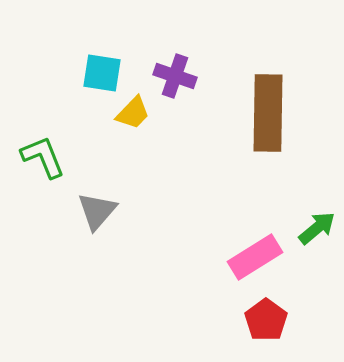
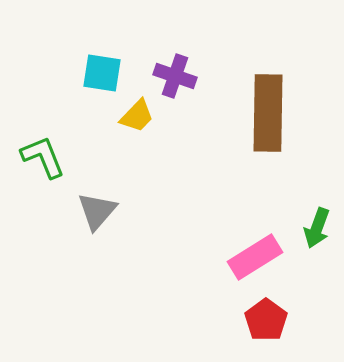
yellow trapezoid: moved 4 px right, 3 px down
green arrow: rotated 150 degrees clockwise
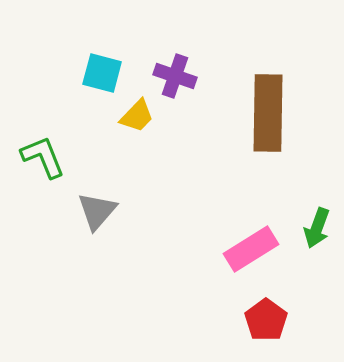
cyan square: rotated 6 degrees clockwise
pink rectangle: moved 4 px left, 8 px up
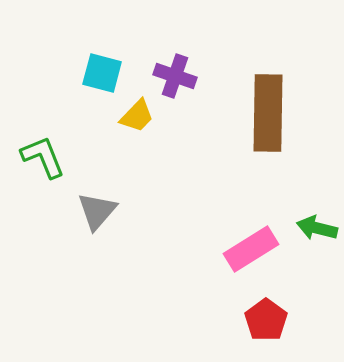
green arrow: rotated 84 degrees clockwise
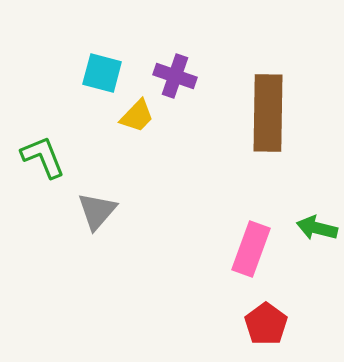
pink rectangle: rotated 38 degrees counterclockwise
red pentagon: moved 4 px down
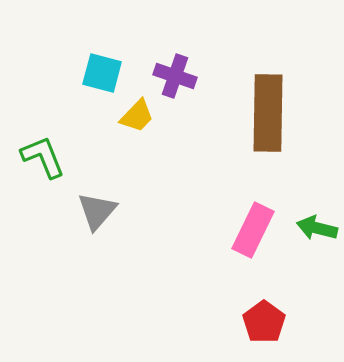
pink rectangle: moved 2 px right, 19 px up; rotated 6 degrees clockwise
red pentagon: moved 2 px left, 2 px up
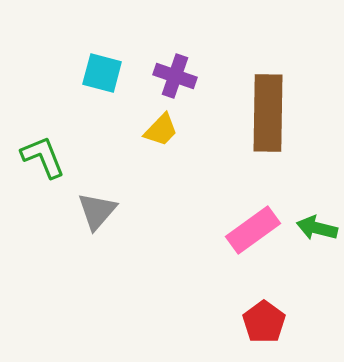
yellow trapezoid: moved 24 px right, 14 px down
pink rectangle: rotated 28 degrees clockwise
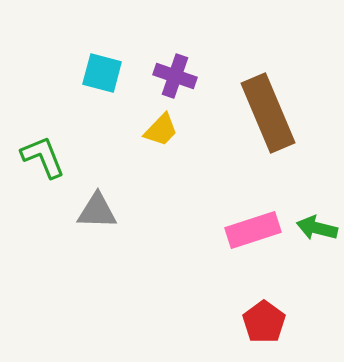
brown rectangle: rotated 24 degrees counterclockwise
gray triangle: rotated 51 degrees clockwise
pink rectangle: rotated 18 degrees clockwise
